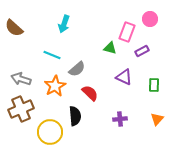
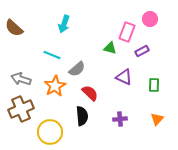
black semicircle: moved 7 px right
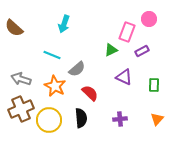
pink circle: moved 1 px left
green triangle: moved 1 px right, 2 px down; rotated 40 degrees counterclockwise
orange star: rotated 15 degrees counterclockwise
black semicircle: moved 1 px left, 2 px down
yellow circle: moved 1 px left, 12 px up
